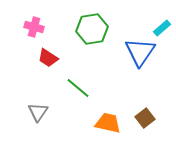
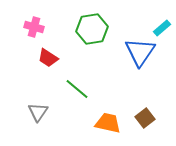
green line: moved 1 px left, 1 px down
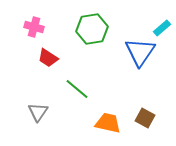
brown square: rotated 24 degrees counterclockwise
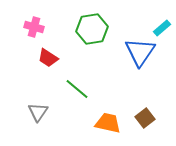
brown square: rotated 24 degrees clockwise
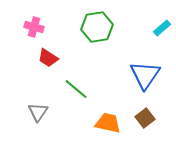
green hexagon: moved 5 px right, 2 px up
blue triangle: moved 5 px right, 23 px down
green line: moved 1 px left
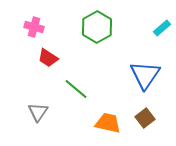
green hexagon: rotated 20 degrees counterclockwise
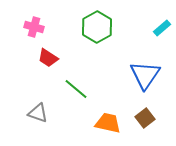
gray triangle: moved 1 px down; rotated 45 degrees counterclockwise
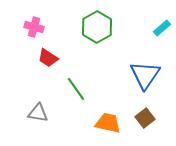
green line: rotated 15 degrees clockwise
gray triangle: rotated 10 degrees counterclockwise
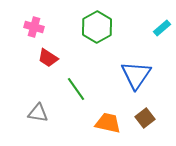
blue triangle: moved 9 px left
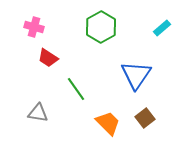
green hexagon: moved 4 px right
orange trapezoid: rotated 32 degrees clockwise
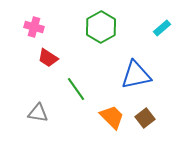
blue triangle: rotated 44 degrees clockwise
orange trapezoid: moved 4 px right, 6 px up
